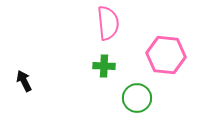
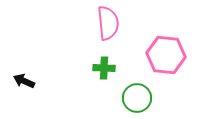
green cross: moved 2 px down
black arrow: rotated 40 degrees counterclockwise
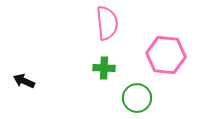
pink semicircle: moved 1 px left
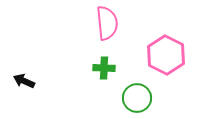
pink hexagon: rotated 21 degrees clockwise
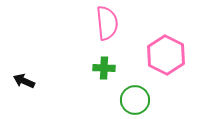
green circle: moved 2 px left, 2 px down
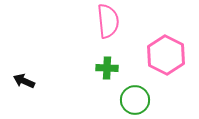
pink semicircle: moved 1 px right, 2 px up
green cross: moved 3 px right
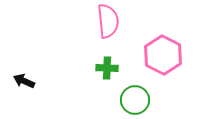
pink hexagon: moved 3 px left
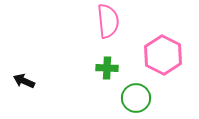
green circle: moved 1 px right, 2 px up
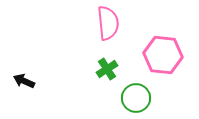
pink semicircle: moved 2 px down
pink hexagon: rotated 21 degrees counterclockwise
green cross: moved 1 px down; rotated 35 degrees counterclockwise
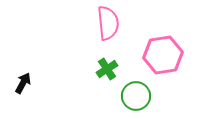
pink hexagon: rotated 15 degrees counterclockwise
black arrow: moved 1 px left, 2 px down; rotated 95 degrees clockwise
green circle: moved 2 px up
